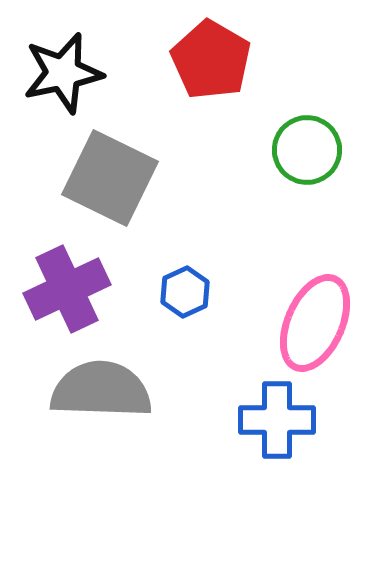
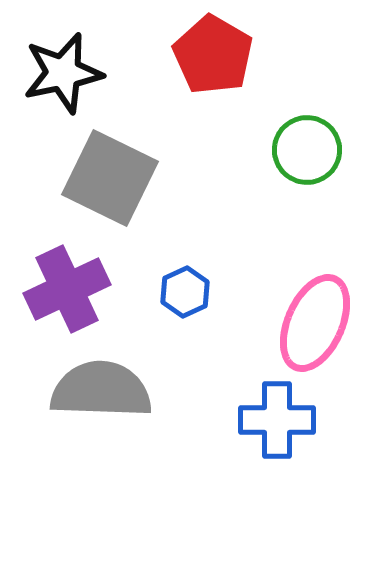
red pentagon: moved 2 px right, 5 px up
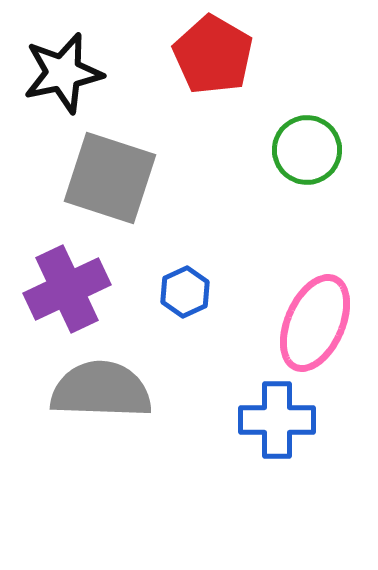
gray square: rotated 8 degrees counterclockwise
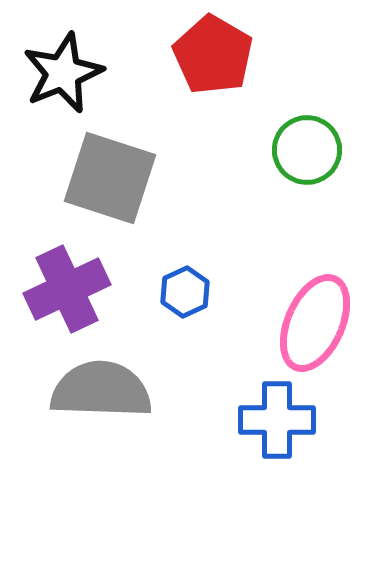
black star: rotated 10 degrees counterclockwise
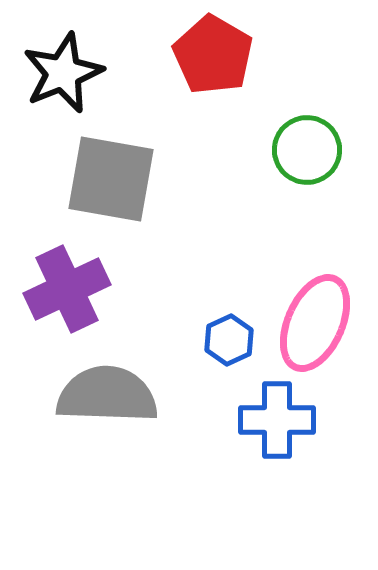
gray square: moved 1 px right, 1 px down; rotated 8 degrees counterclockwise
blue hexagon: moved 44 px right, 48 px down
gray semicircle: moved 6 px right, 5 px down
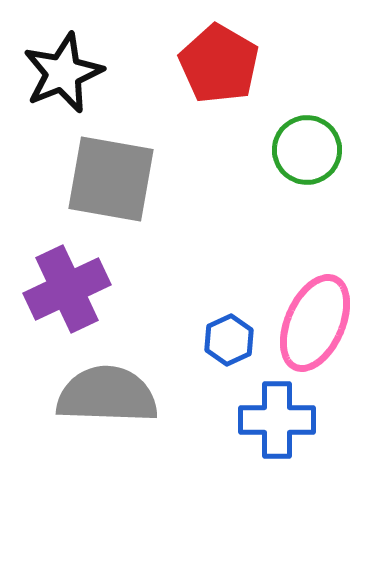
red pentagon: moved 6 px right, 9 px down
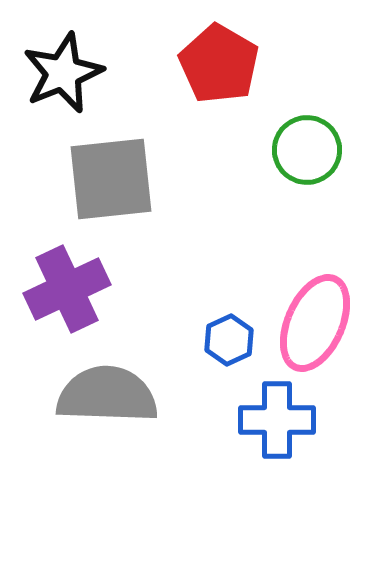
gray square: rotated 16 degrees counterclockwise
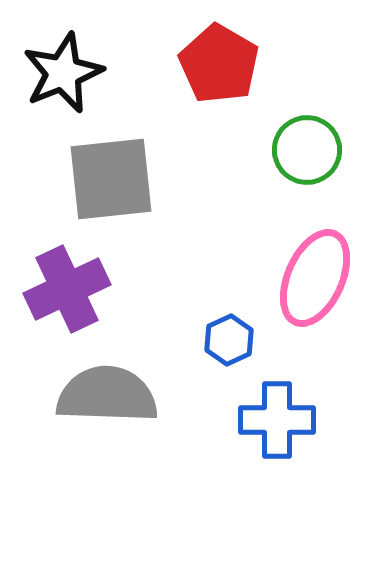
pink ellipse: moved 45 px up
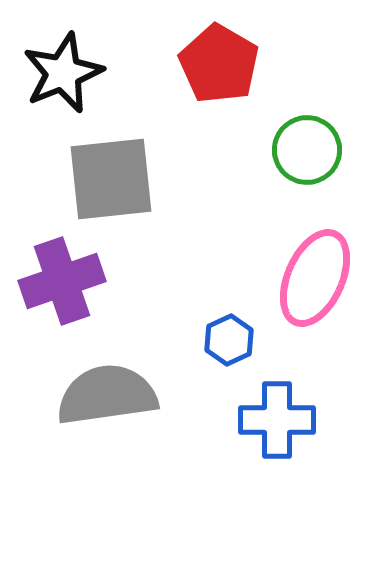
purple cross: moved 5 px left, 8 px up; rotated 6 degrees clockwise
gray semicircle: rotated 10 degrees counterclockwise
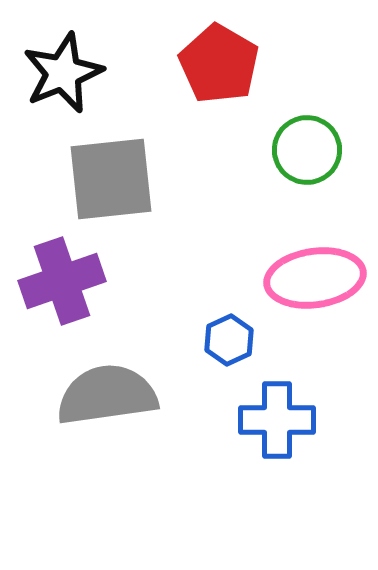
pink ellipse: rotated 58 degrees clockwise
